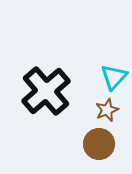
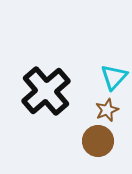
brown circle: moved 1 px left, 3 px up
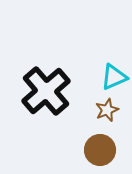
cyan triangle: rotated 24 degrees clockwise
brown circle: moved 2 px right, 9 px down
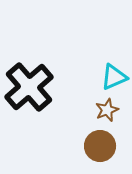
black cross: moved 17 px left, 4 px up
brown circle: moved 4 px up
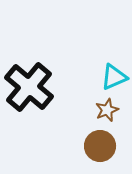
black cross: rotated 9 degrees counterclockwise
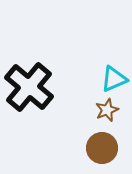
cyan triangle: moved 2 px down
brown circle: moved 2 px right, 2 px down
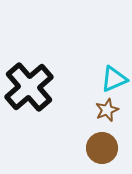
black cross: rotated 9 degrees clockwise
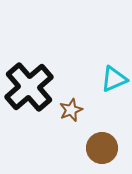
brown star: moved 36 px left
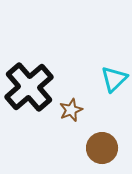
cyan triangle: rotated 20 degrees counterclockwise
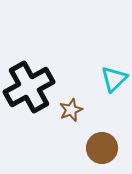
black cross: rotated 12 degrees clockwise
